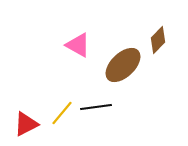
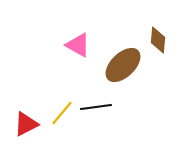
brown diamond: rotated 40 degrees counterclockwise
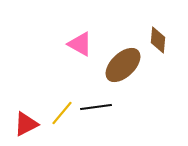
pink triangle: moved 2 px right, 1 px up
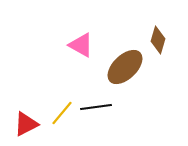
brown diamond: rotated 12 degrees clockwise
pink triangle: moved 1 px right, 1 px down
brown ellipse: moved 2 px right, 2 px down
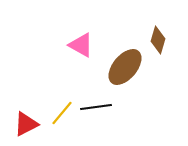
brown ellipse: rotated 6 degrees counterclockwise
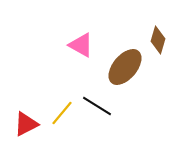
black line: moved 1 px right, 1 px up; rotated 40 degrees clockwise
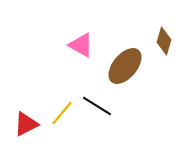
brown diamond: moved 6 px right, 1 px down
brown ellipse: moved 1 px up
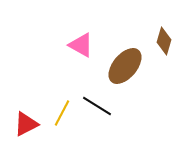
yellow line: rotated 12 degrees counterclockwise
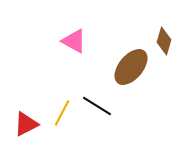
pink triangle: moved 7 px left, 4 px up
brown ellipse: moved 6 px right, 1 px down
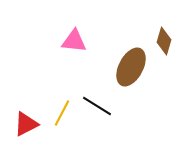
pink triangle: rotated 24 degrees counterclockwise
brown ellipse: rotated 12 degrees counterclockwise
